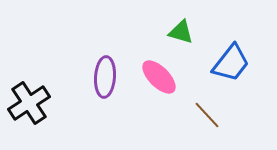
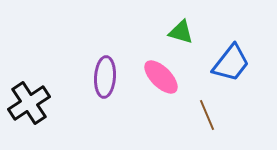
pink ellipse: moved 2 px right
brown line: rotated 20 degrees clockwise
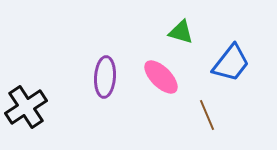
black cross: moved 3 px left, 4 px down
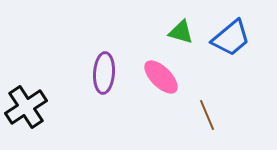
blue trapezoid: moved 25 px up; rotated 12 degrees clockwise
purple ellipse: moved 1 px left, 4 px up
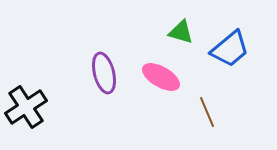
blue trapezoid: moved 1 px left, 11 px down
purple ellipse: rotated 18 degrees counterclockwise
pink ellipse: rotated 15 degrees counterclockwise
brown line: moved 3 px up
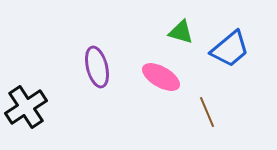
purple ellipse: moved 7 px left, 6 px up
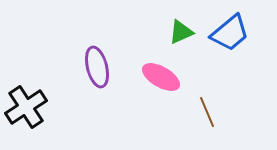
green triangle: rotated 40 degrees counterclockwise
blue trapezoid: moved 16 px up
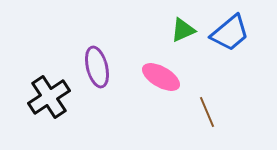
green triangle: moved 2 px right, 2 px up
black cross: moved 23 px right, 10 px up
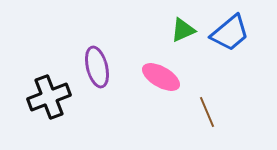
black cross: rotated 12 degrees clockwise
